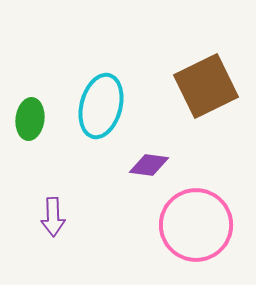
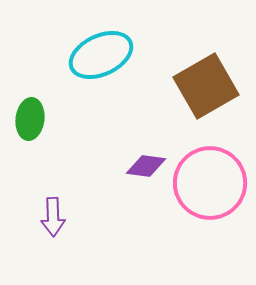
brown square: rotated 4 degrees counterclockwise
cyan ellipse: moved 51 px up; rotated 50 degrees clockwise
purple diamond: moved 3 px left, 1 px down
pink circle: moved 14 px right, 42 px up
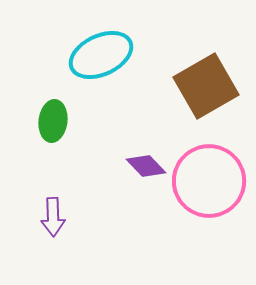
green ellipse: moved 23 px right, 2 px down
purple diamond: rotated 39 degrees clockwise
pink circle: moved 1 px left, 2 px up
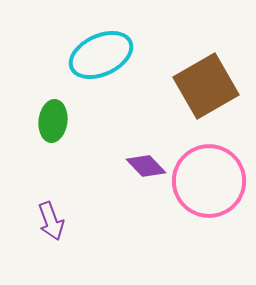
purple arrow: moved 2 px left, 4 px down; rotated 18 degrees counterclockwise
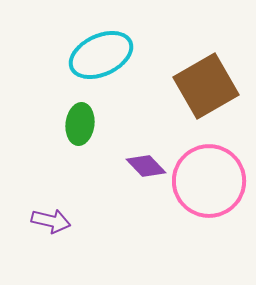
green ellipse: moved 27 px right, 3 px down
purple arrow: rotated 57 degrees counterclockwise
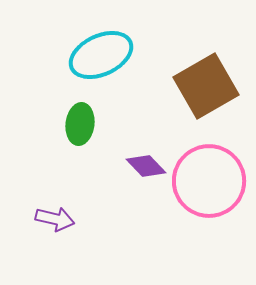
purple arrow: moved 4 px right, 2 px up
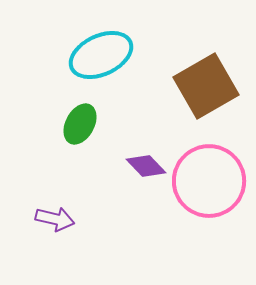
green ellipse: rotated 21 degrees clockwise
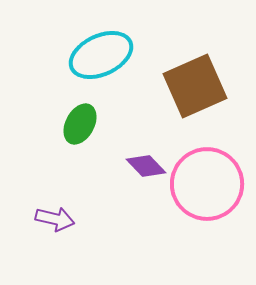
brown square: moved 11 px left; rotated 6 degrees clockwise
pink circle: moved 2 px left, 3 px down
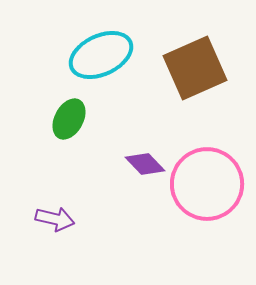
brown square: moved 18 px up
green ellipse: moved 11 px left, 5 px up
purple diamond: moved 1 px left, 2 px up
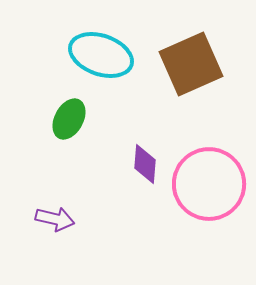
cyan ellipse: rotated 44 degrees clockwise
brown square: moved 4 px left, 4 px up
purple diamond: rotated 48 degrees clockwise
pink circle: moved 2 px right
